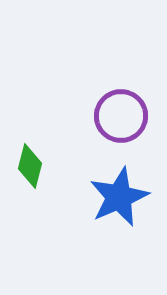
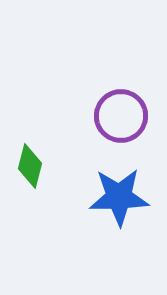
blue star: rotated 22 degrees clockwise
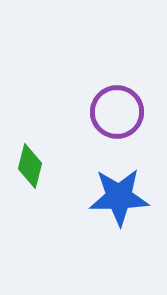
purple circle: moved 4 px left, 4 px up
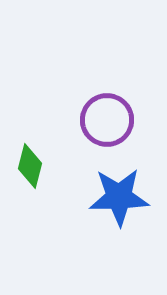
purple circle: moved 10 px left, 8 px down
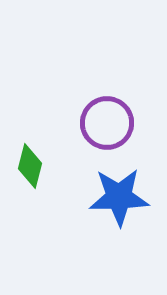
purple circle: moved 3 px down
